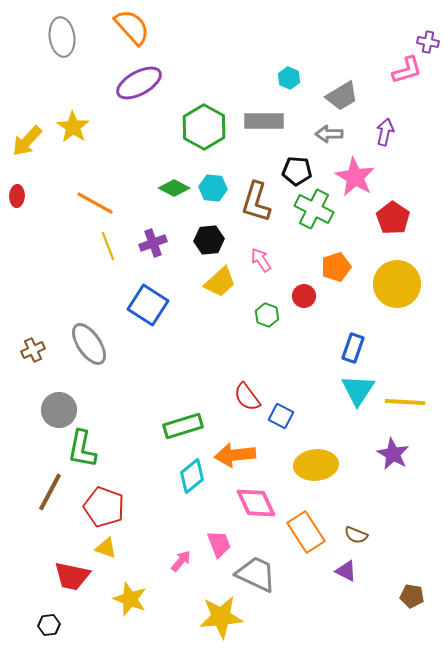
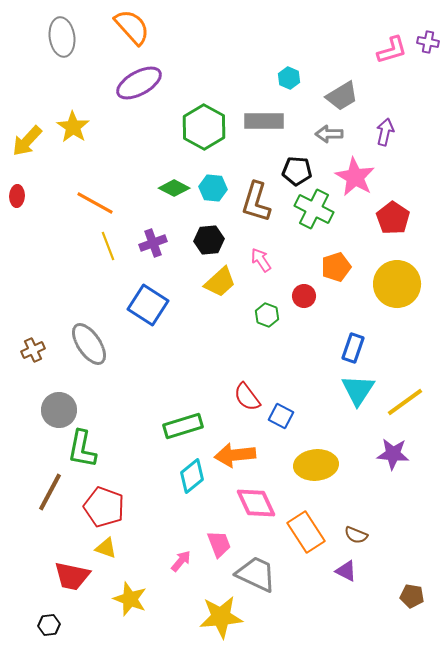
pink L-shape at (407, 70): moved 15 px left, 20 px up
yellow line at (405, 402): rotated 39 degrees counterclockwise
purple star at (393, 454): rotated 24 degrees counterclockwise
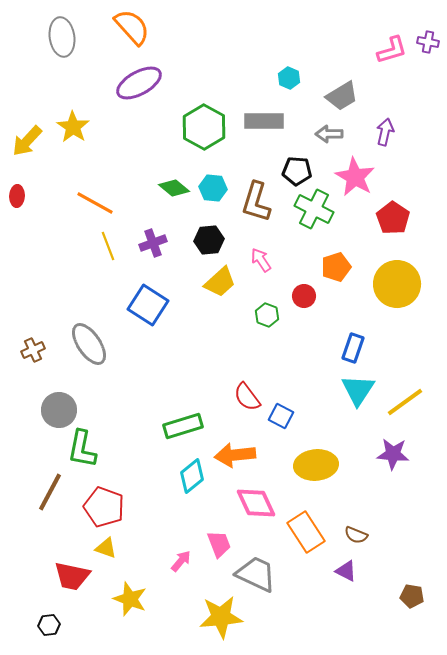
green diamond at (174, 188): rotated 12 degrees clockwise
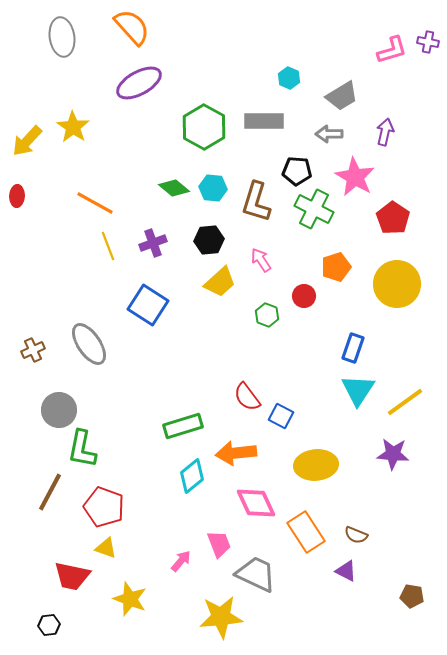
orange arrow at (235, 455): moved 1 px right, 2 px up
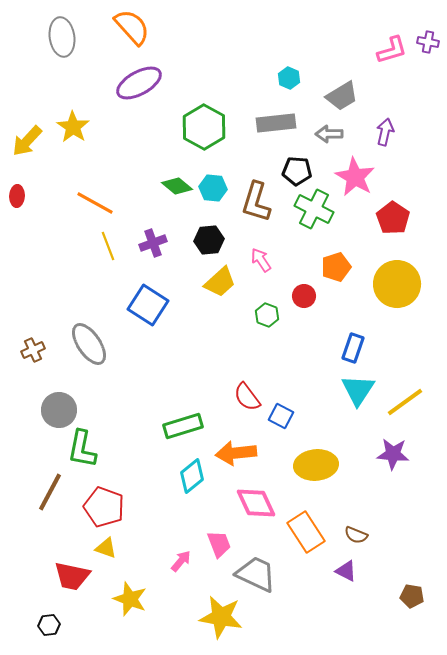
gray rectangle at (264, 121): moved 12 px right, 2 px down; rotated 6 degrees counterclockwise
green diamond at (174, 188): moved 3 px right, 2 px up
yellow star at (221, 617): rotated 15 degrees clockwise
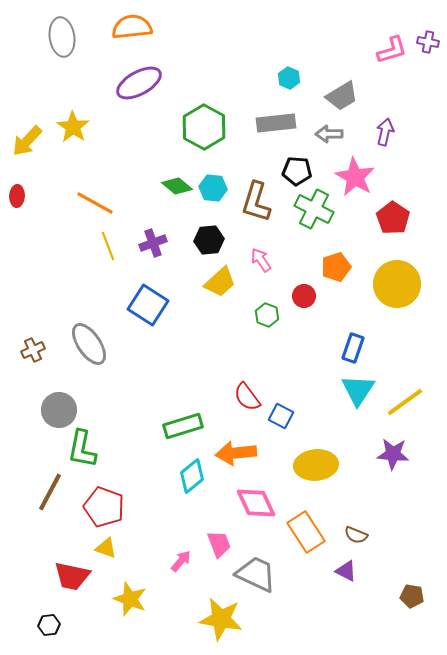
orange semicircle at (132, 27): rotated 54 degrees counterclockwise
yellow star at (221, 617): moved 2 px down
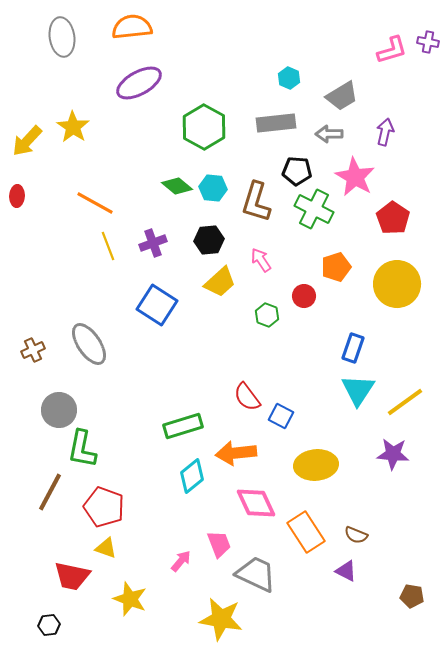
blue square at (148, 305): moved 9 px right
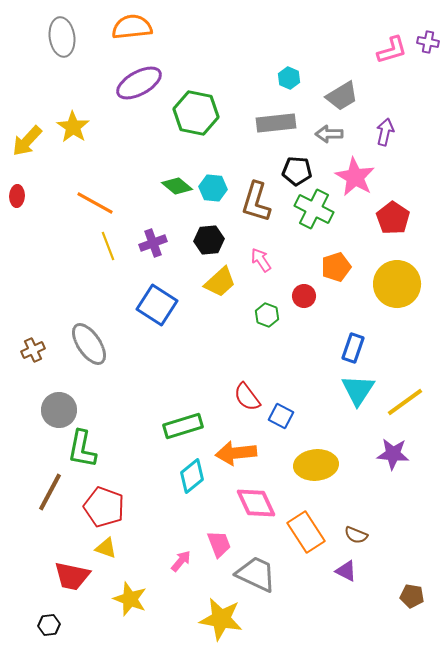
green hexagon at (204, 127): moved 8 px left, 14 px up; rotated 18 degrees counterclockwise
